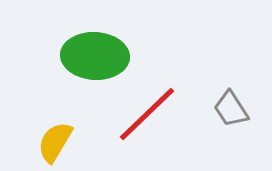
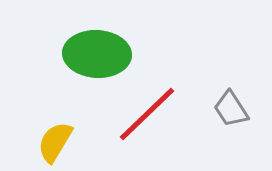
green ellipse: moved 2 px right, 2 px up
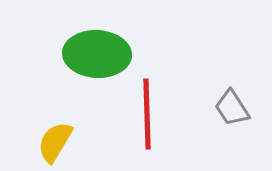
gray trapezoid: moved 1 px right, 1 px up
red line: rotated 48 degrees counterclockwise
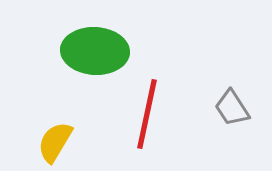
green ellipse: moved 2 px left, 3 px up
red line: rotated 14 degrees clockwise
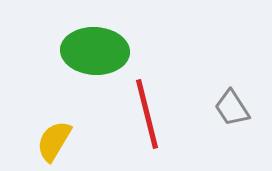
red line: rotated 26 degrees counterclockwise
yellow semicircle: moved 1 px left, 1 px up
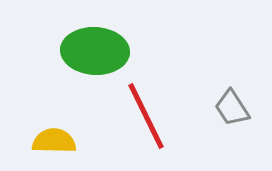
red line: moved 1 px left, 2 px down; rotated 12 degrees counterclockwise
yellow semicircle: rotated 60 degrees clockwise
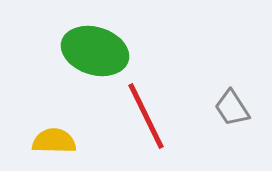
green ellipse: rotated 14 degrees clockwise
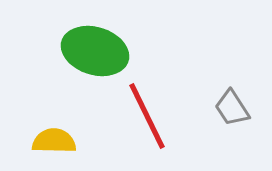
red line: moved 1 px right
